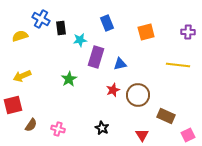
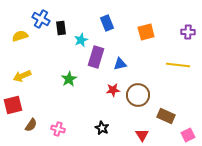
cyan star: moved 1 px right; rotated 16 degrees counterclockwise
red star: rotated 16 degrees clockwise
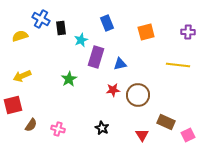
brown rectangle: moved 6 px down
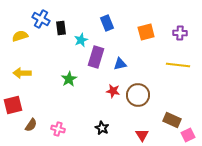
purple cross: moved 8 px left, 1 px down
yellow arrow: moved 3 px up; rotated 24 degrees clockwise
red star: moved 1 px down; rotated 16 degrees clockwise
brown rectangle: moved 6 px right, 2 px up
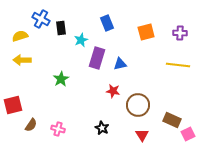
purple rectangle: moved 1 px right, 1 px down
yellow arrow: moved 13 px up
green star: moved 8 px left
brown circle: moved 10 px down
pink square: moved 1 px up
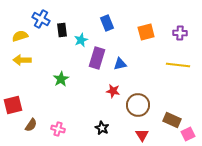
black rectangle: moved 1 px right, 2 px down
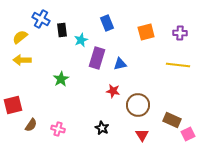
yellow semicircle: moved 1 px down; rotated 21 degrees counterclockwise
